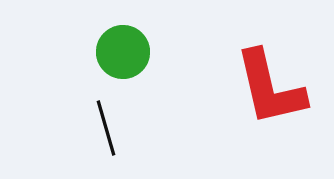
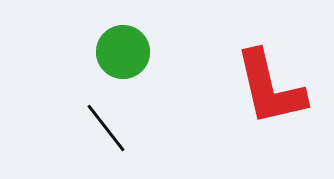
black line: rotated 22 degrees counterclockwise
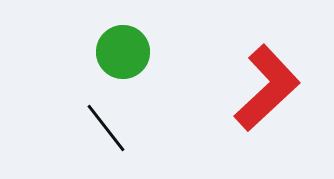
red L-shape: moved 3 px left; rotated 120 degrees counterclockwise
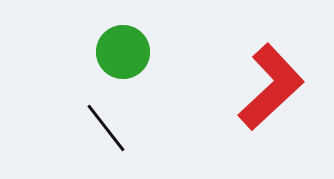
red L-shape: moved 4 px right, 1 px up
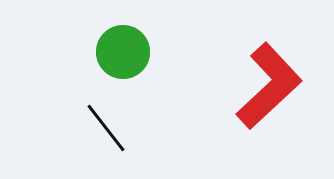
red L-shape: moved 2 px left, 1 px up
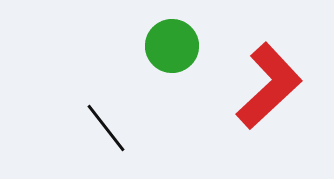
green circle: moved 49 px right, 6 px up
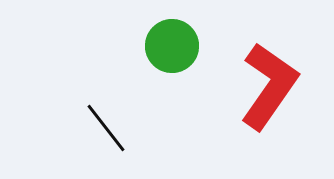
red L-shape: rotated 12 degrees counterclockwise
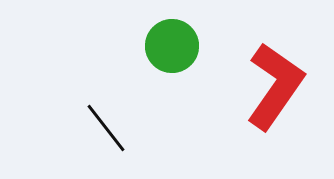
red L-shape: moved 6 px right
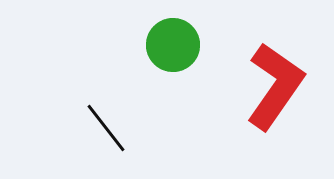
green circle: moved 1 px right, 1 px up
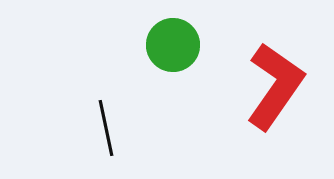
black line: rotated 26 degrees clockwise
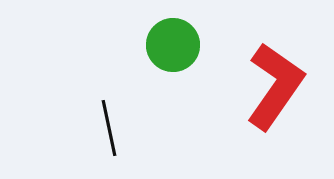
black line: moved 3 px right
